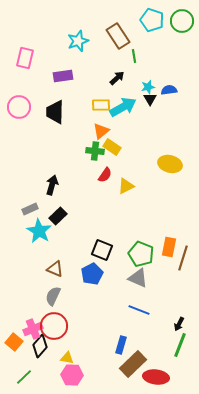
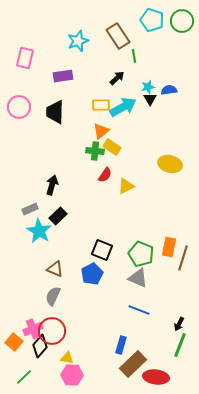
red circle at (54, 326): moved 2 px left, 5 px down
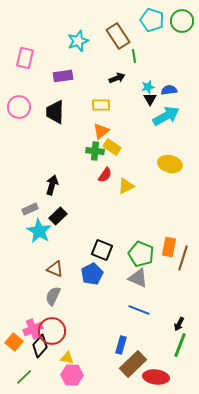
black arrow at (117, 78): rotated 21 degrees clockwise
cyan arrow at (123, 107): moved 43 px right, 9 px down
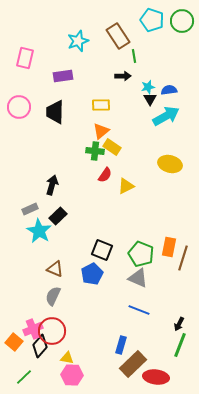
black arrow at (117, 78): moved 6 px right, 2 px up; rotated 21 degrees clockwise
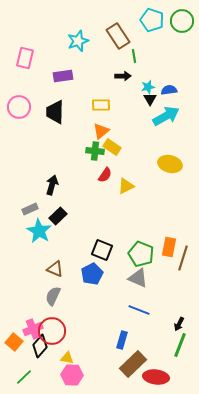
blue rectangle at (121, 345): moved 1 px right, 5 px up
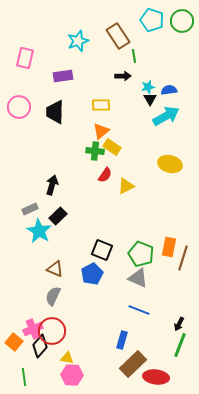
green line at (24, 377): rotated 54 degrees counterclockwise
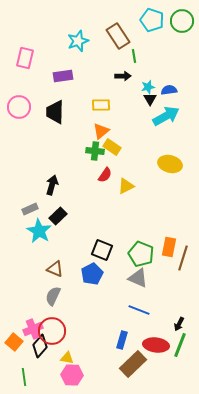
red ellipse at (156, 377): moved 32 px up
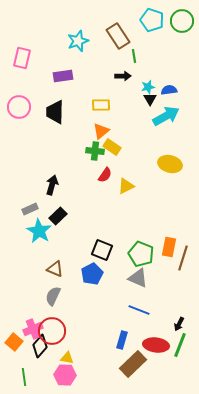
pink rectangle at (25, 58): moved 3 px left
pink hexagon at (72, 375): moved 7 px left
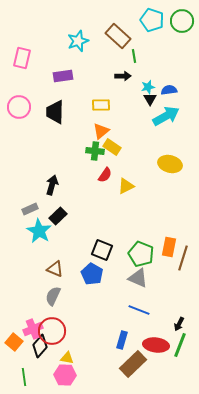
brown rectangle at (118, 36): rotated 15 degrees counterclockwise
blue pentagon at (92, 274): rotated 15 degrees counterclockwise
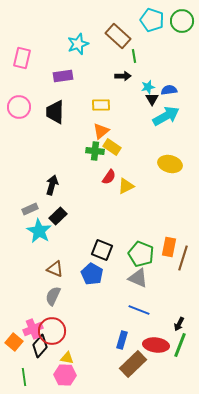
cyan star at (78, 41): moved 3 px down
black triangle at (150, 99): moved 2 px right
red semicircle at (105, 175): moved 4 px right, 2 px down
